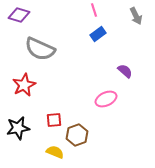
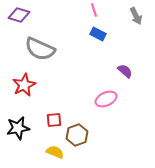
blue rectangle: rotated 63 degrees clockwise
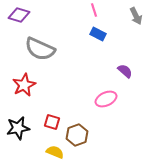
red square: moved 2 px left, 2 px down; rotated 21 degrees clockwise
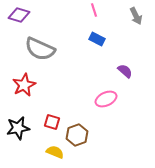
blue rectangle: moved 1 px left, 5 px down
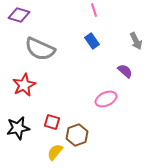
gray arrow: moved 25 px down
blue rectangle: moved 5 px left, 2 px down; rotated 28 degrees clockwise
yellow semicircle: rotated 72 degrees counterclockwise
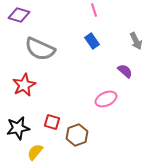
yellow semicircle: moved 20 px left
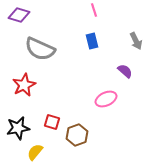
blue rectangle: rotated 21 degrees clockwise
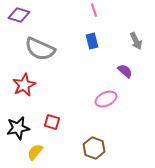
brown hexagon: moved 17 px right, 13 px down; rotated 20 degrees counterclockwise
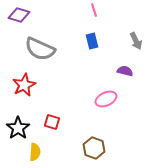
purple semicircle: rotated 28 degrees counterclockwise
black star: rotated 25 degrees counterclockwise
yellow semicircle: rotated 144 degrees clockwise
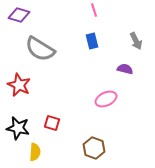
gray semicircle: rotated 8 degrees clockwise
purple semicircle: moved 2 px up
red star: moved 5 px left; rotated 20 degrees counterclockwise
red square: moved 1 px down
black star: rotated 25 degrees counterclockwise
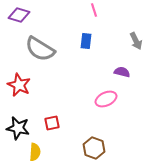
blue rectangle: moved 6 px left; rotated 21 degrees clockwise
purple semicircle: moved 3 px left, 3 px down
red square: rotated 28 degrees counterclockwise
